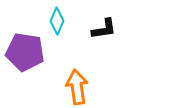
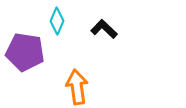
black L-shape: rotated 128 degrees counterclockwise
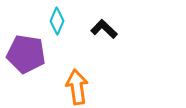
purple pentagon: moved 1 px right, 2 px down
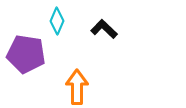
orange arrow: rotated 8 degrees clockwise
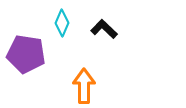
cyan diamond: moved 5 px right, 2 px down
orange arrow: moved 7 px right, 1 px up
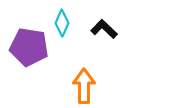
purple pentagon: moved 3 px right, 7 px up
